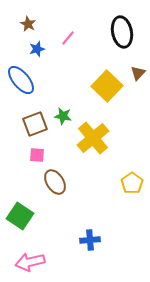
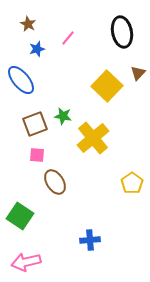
pink arrow: moved 4 px left
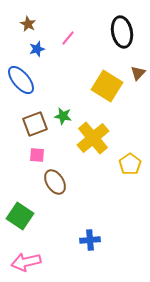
yellow square: rotated 12 degrees counterclockwise
yellow pentagon: moved 2 px left, 19 px up
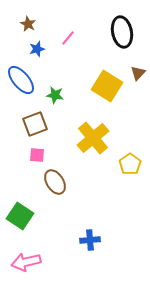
green star: moved 8 px left, 21 px up
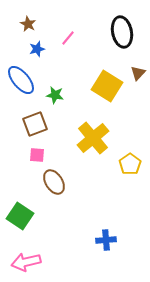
brown ellipse: moved 1 px left
blue cross: moved 16 px right
